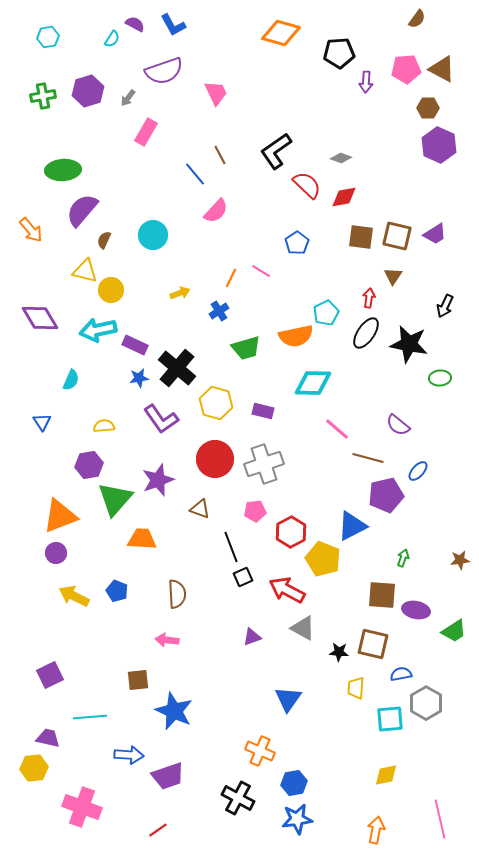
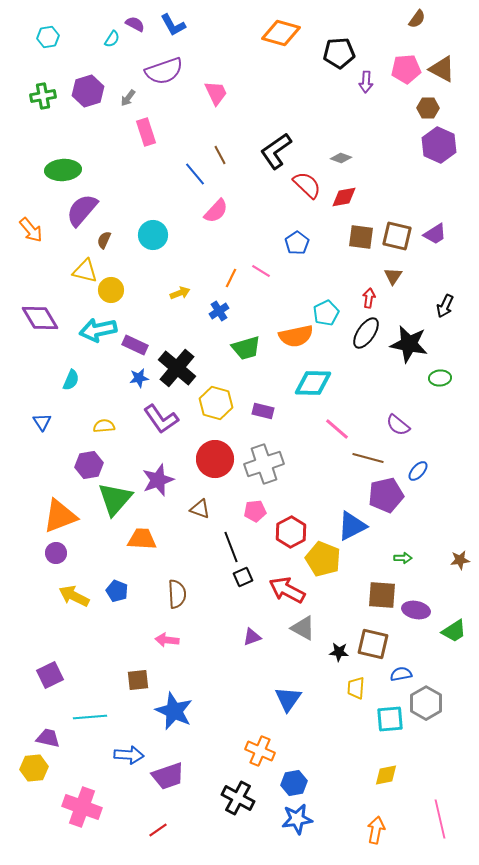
pink rectangle at (146, 132): rotated 48 degrees counterclockwise
green arrow at (403, 558): rotated 72 degrees clockwise
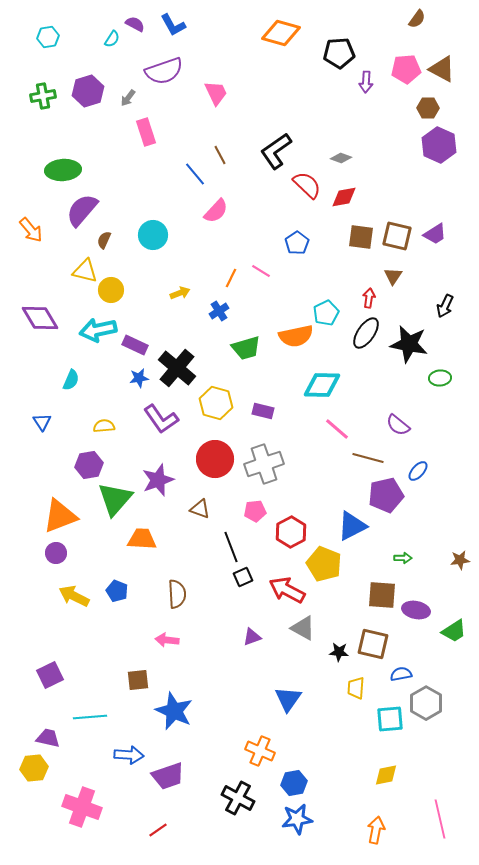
cyan diamond at (313, 383): moved 9 px right, 2 px down
yellow pentagon at (323, 559): moved 1 px right, 5 px down
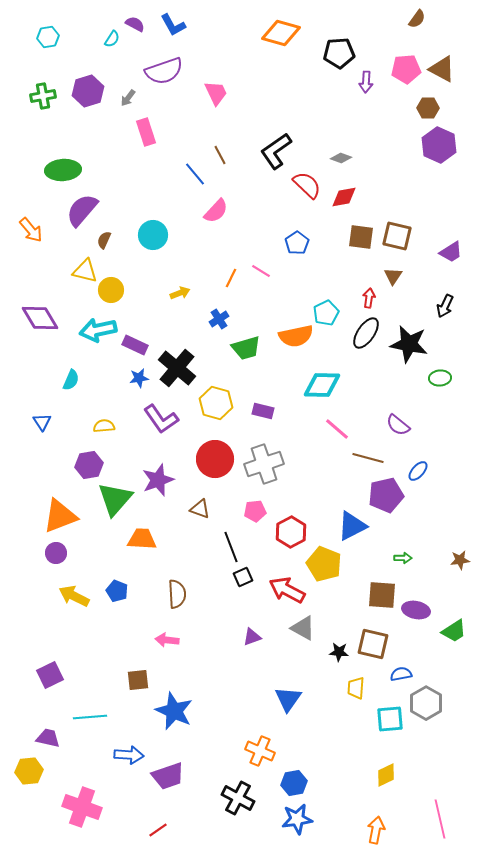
purple trapezoid at (435, 234): moved 16 px right, 18 px down
blue cross at (219, 311): moved 8 px down
yellow hexagon at (34, 768): moved 5 px left, 3 px down
yellow diamond at (386, 775): rotated 15 degrees counterclockwise
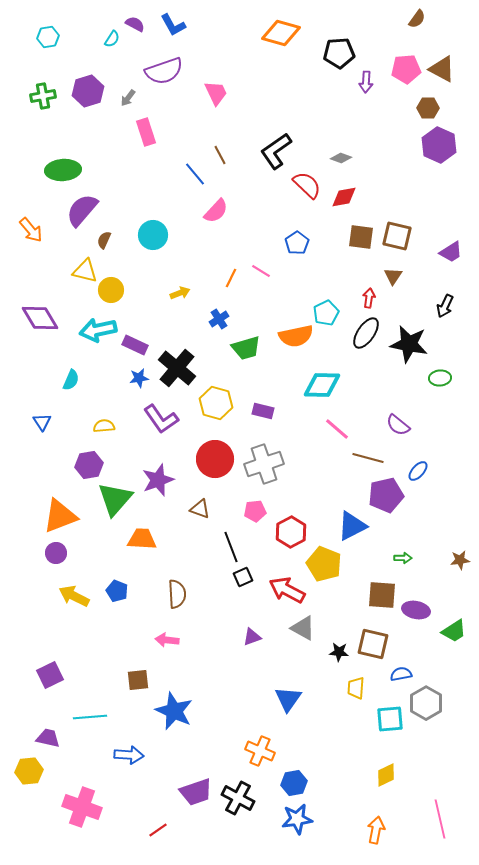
purple trapezoid at (168, 776): moved 28 px right, 16 px down
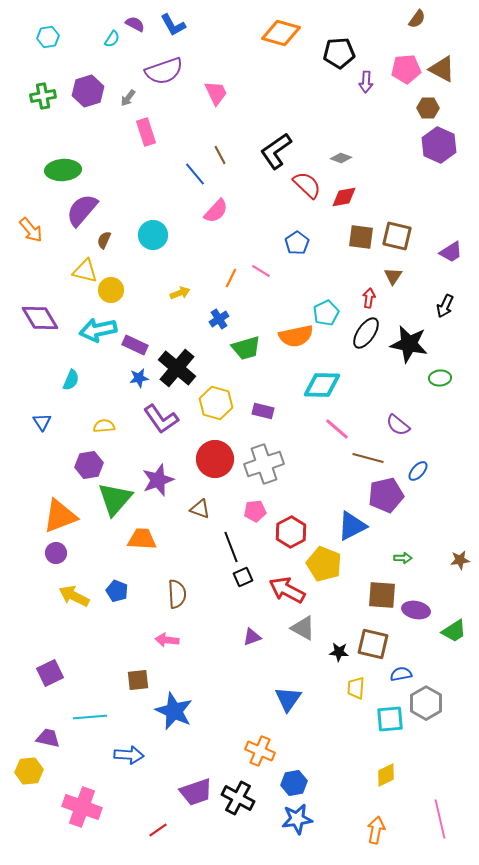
purple square at (50, 675): moved 2 px up
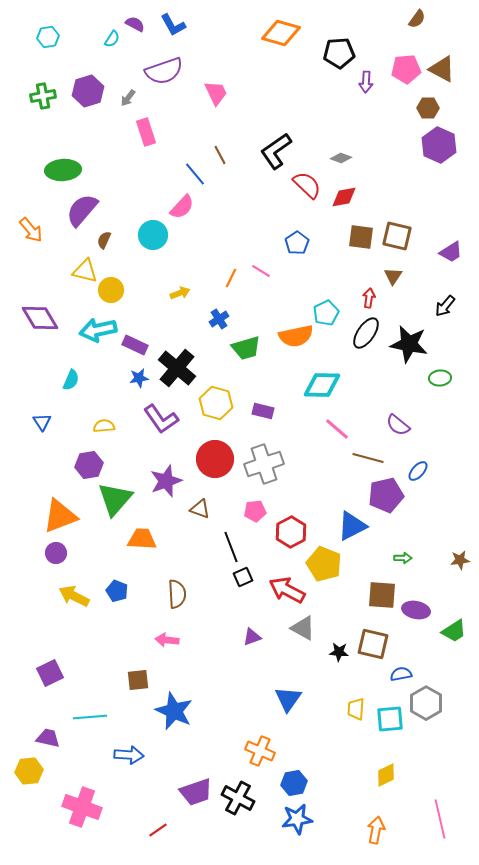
pink semicircle at (216, 211): moved 34 px left, 4 px up
black arrow at (445, 306): rotated 15 degrees clockwise
purple star at (158, 480): moved 8 px right, 1 px down
yellow trapezoid at (356, 688): moved 21 px down
